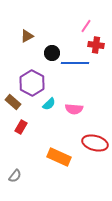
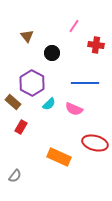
pink line: moved 12 px left
brown triangle: rotated 40 degrees counterclockwise
blue line: moved 10 px right, 20 px down
pink semicircle: rotated 18 degrees clockwise
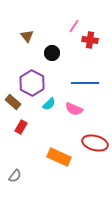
red cross: moved 6 px left, 5 px up
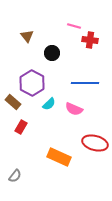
pink line: rotated 72 degrees clockwise
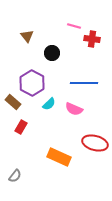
red cross: moved 2 px right, 1 px up
blue line: moved 1 px left
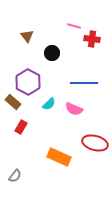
purple hexagon: moved 4 px left, 1 px up
